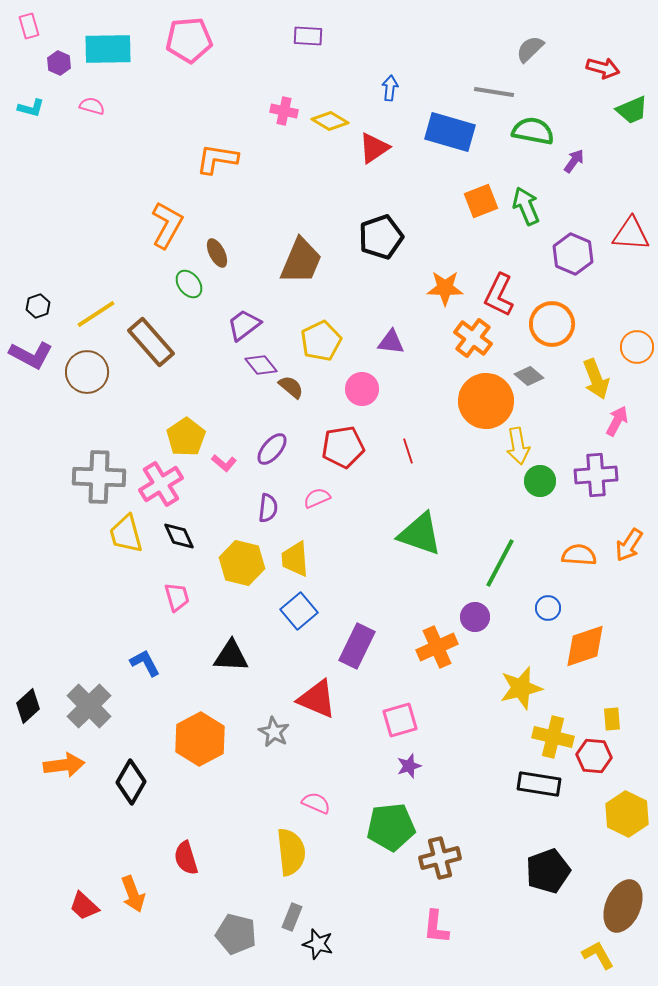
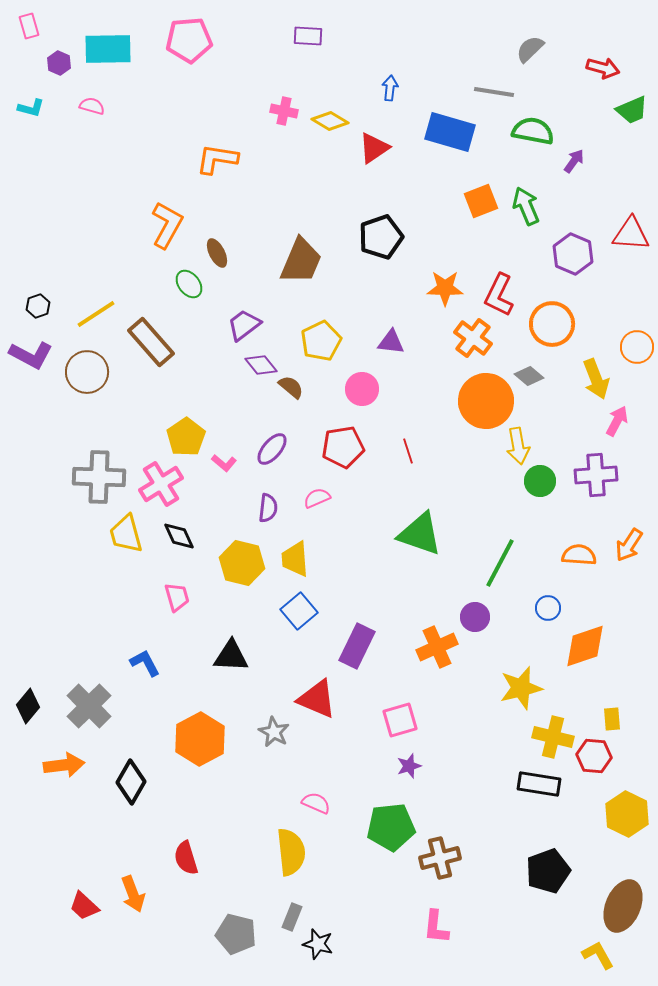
black diamond at (28, 706): rotated 8 degrees counterclockwise
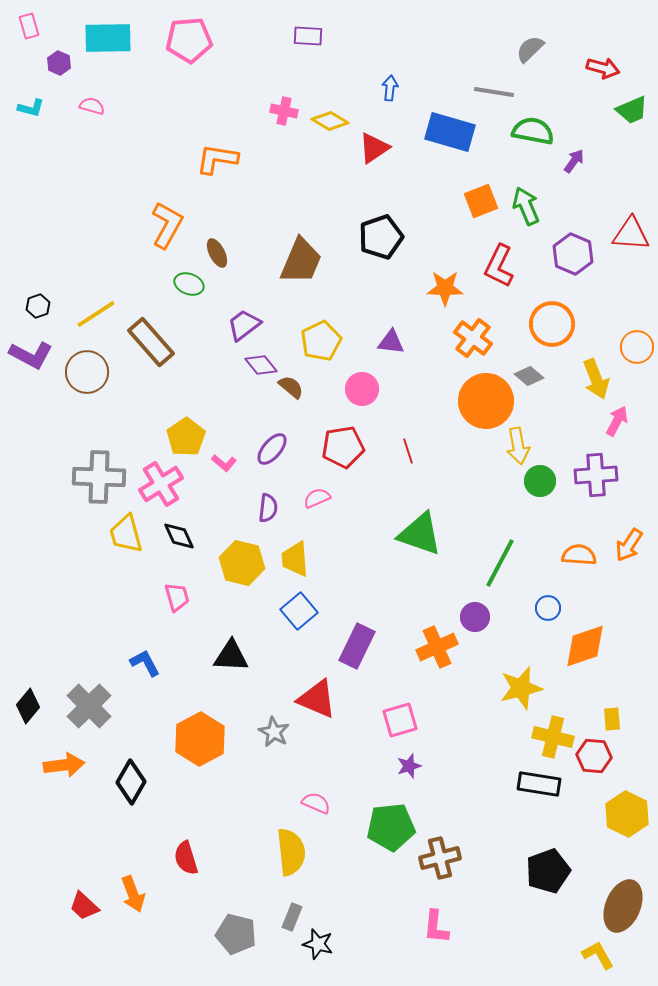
cyan rectangle at (108, 49): moved 11 px up
green ellipse at (189, 284): rotated 32 degrees counterclockwise
red L-shape at (499, 295): moved 29 px up
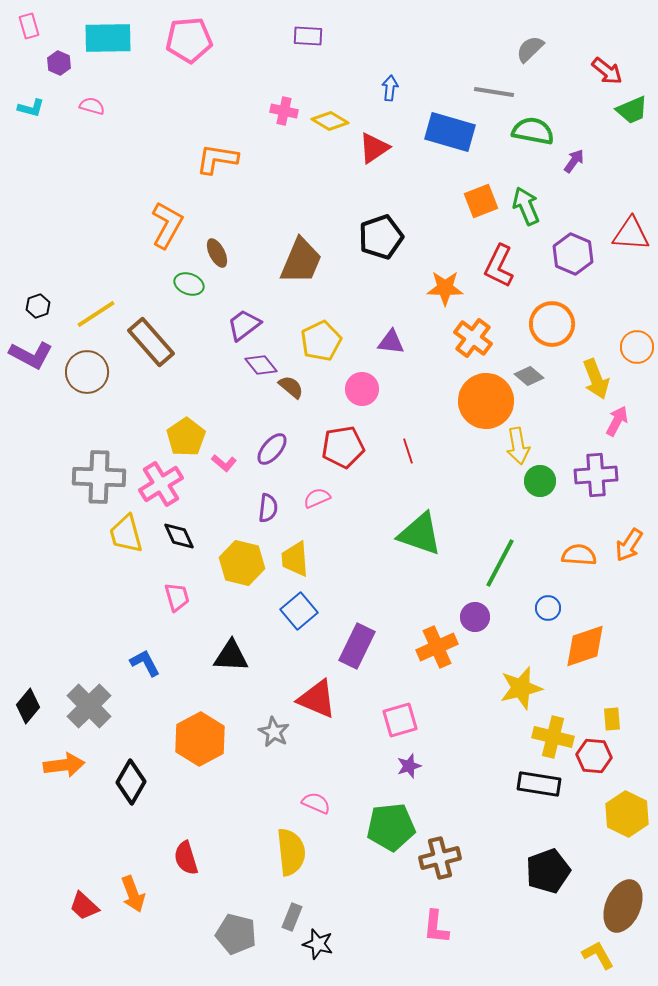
red arrow at (603, 68): moved 4 px right, 3 px down; rotated 24 degrees clockwise
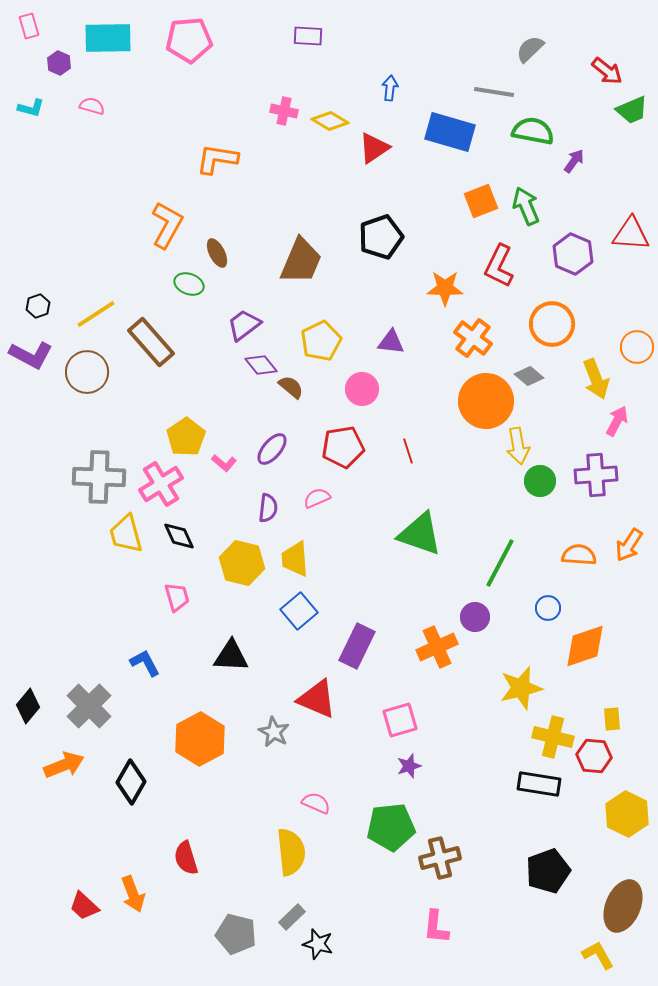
orange arrow at (64, 765): rotated 15 degrees counterclockwise
gray rectangle at (292, 917): rotated 24 degrees clockwise
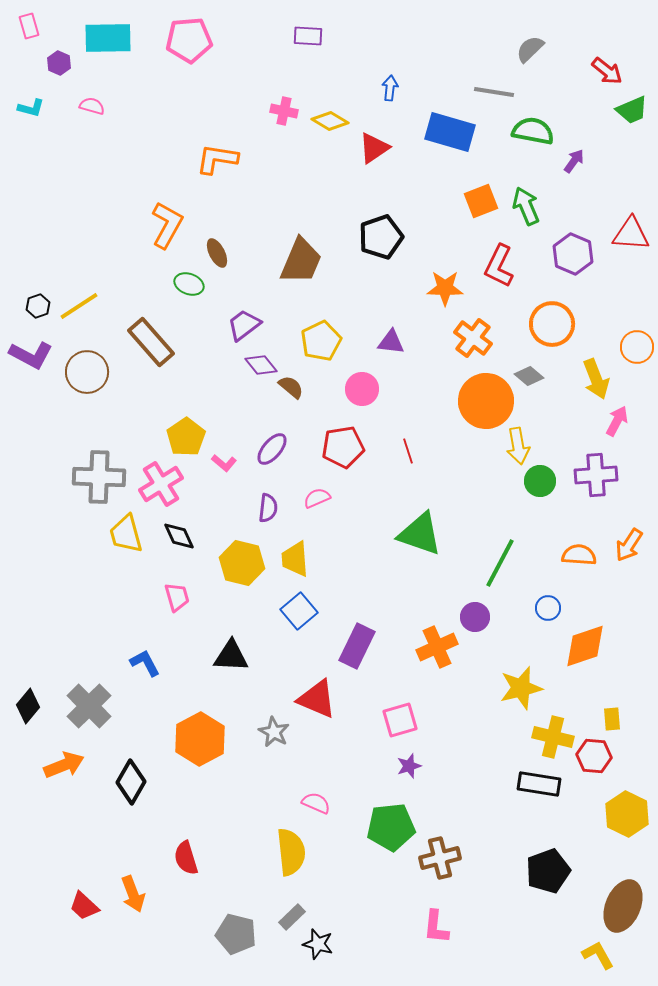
yellow line at (96, 314): moved 17 px left, 8 px up
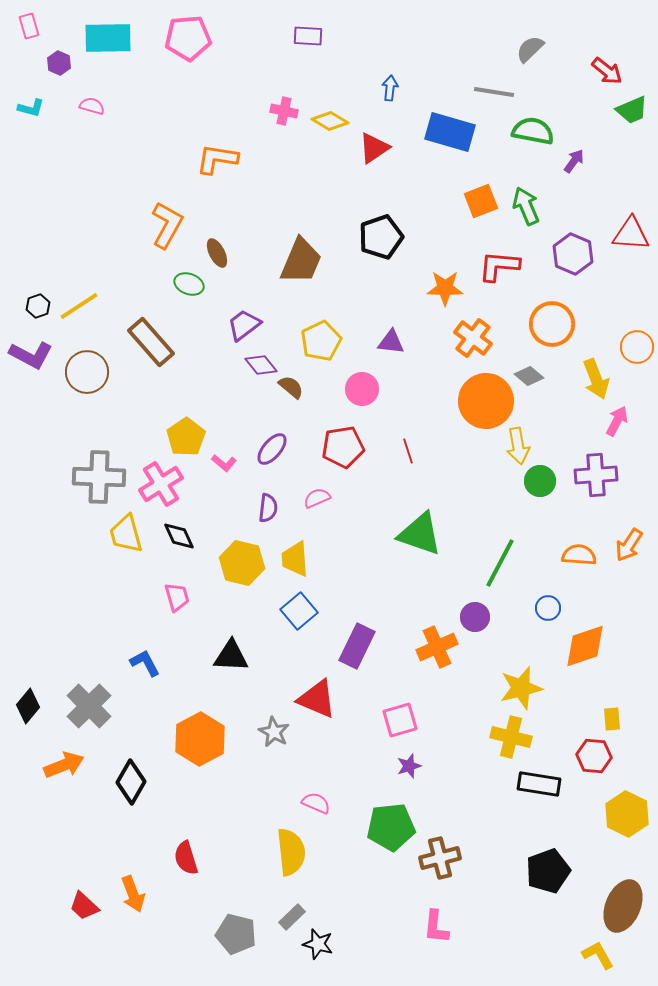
pink pentagon at (189, 40): moved 1 px left, 2 px up
red L-shape at (499, 266): rotated 69 degrees clockwise
yellow cross at (553, 737): moved 42 px left
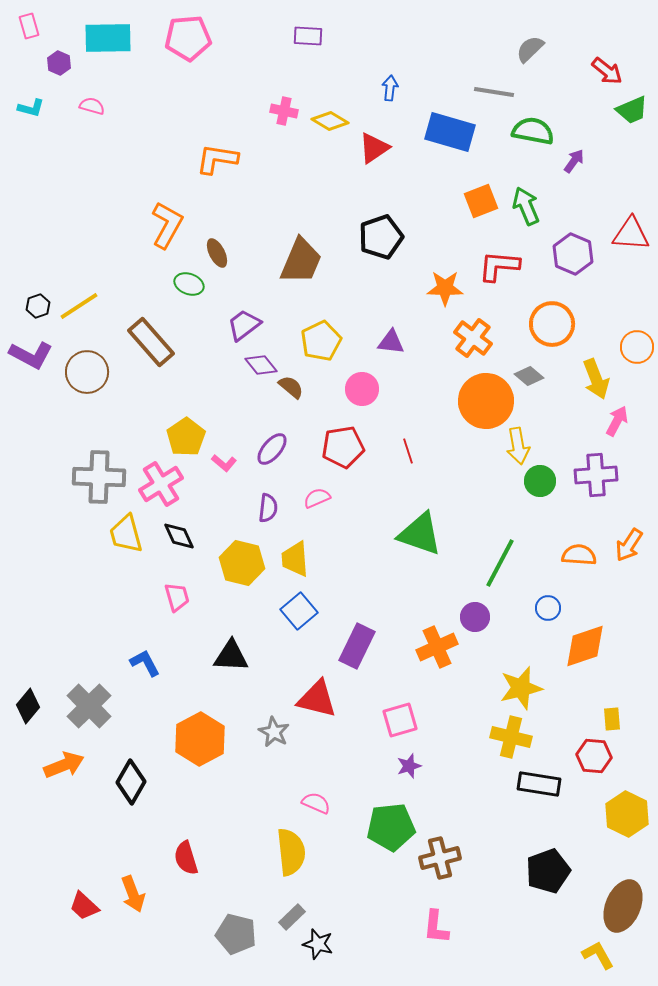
red triangle at (317, 699): rotated 9 degrees counterclockwise
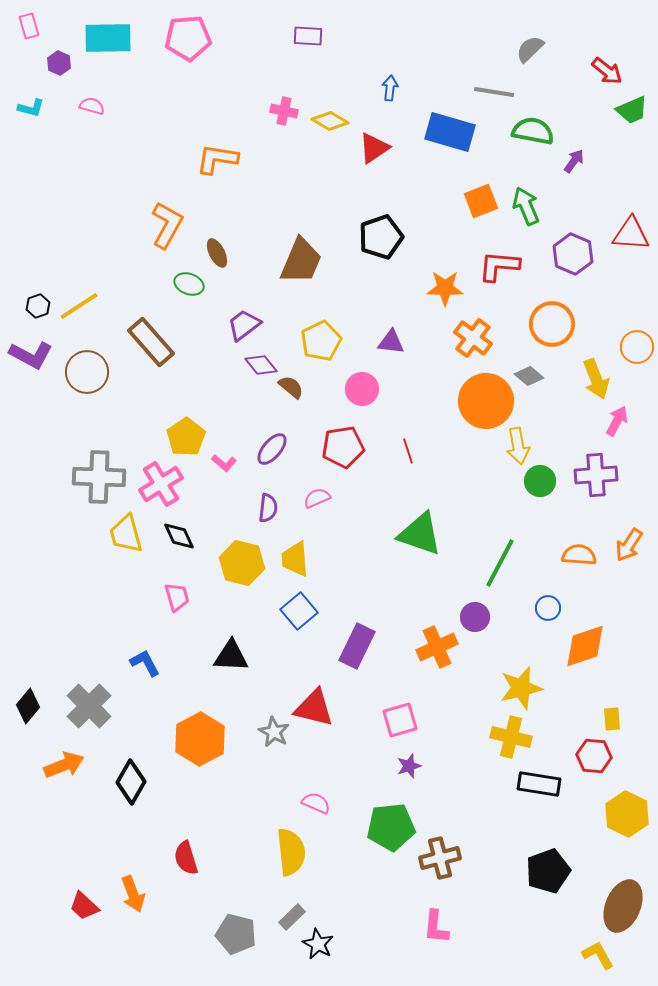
red triangle at (317, 699): moved 3 px left, 9 px down
black star at (318, 944): rotated 12 degrees clockwise
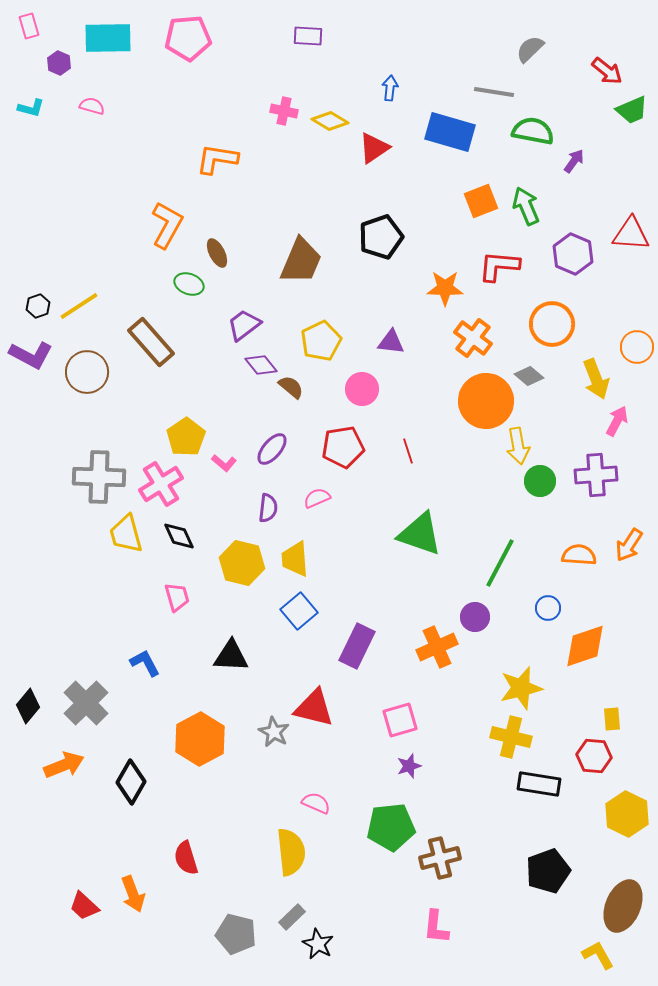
gray cross at (89, 706): moved 3 px left, 3 px up
